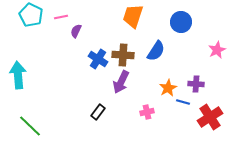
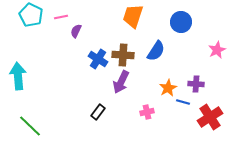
cyan arrow: moved 1 px down
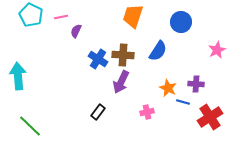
blue semicircle: moved 2 px right
orange star: rotated 18 degrees counterclockwise
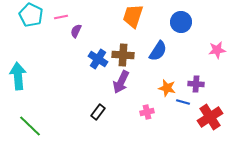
pink star: rotated 18 degrees clockwise
orange star: moved 1 px left; rotated 12 degrees counterclockwise
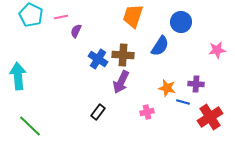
blue semicircle: moved 2 px right, 5 px up
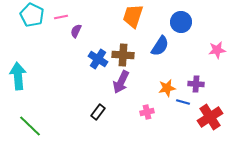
cyan pentagon: moved 1 px right
orange star: rotated 24 degrees counterclockwise
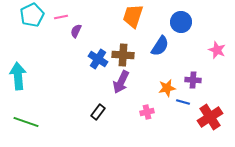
cyan pentagon: rotated 20 degrees clockwise
pink star: rotated 30 degrees clockwise
purple cross: moved 3 px left, 4 px up
green line: moved 4 px left, 4 px up; rotated 25 degrees counterclockwise
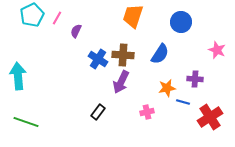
pink line: moved 4 px left, 1 px down; rotated 48 degrees counterclockwise
blue semicircle: moved 8 px down
purple cross: moved 2 px right, 1 px up
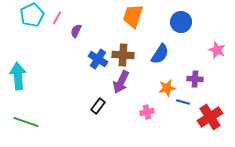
black rectangle: moved 6 px up
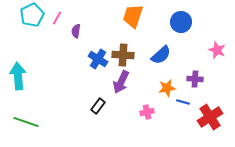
purple semicircle: rotated 16 degrees counterclockwise
blue semicircle: moved 1 px right, 1 px down; rotated 15 degrees clockwise
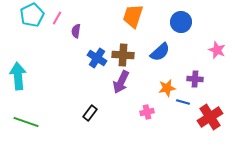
blue semicircle: moved 1 px left, 3 px up
blue cross: moved 1 px left, 1 px up
black rectangle: moved 8 px left, 7 px down
